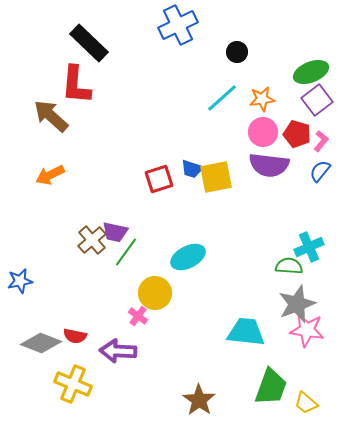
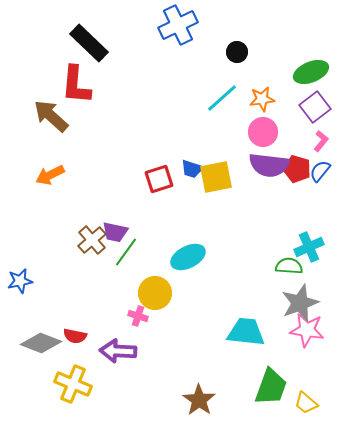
purple square: moved 2 px left, 7 px down
red pentagon: moved 35 px down
gray star: moved 3 px right, 1 px up
pink cross: rotated 18 degrees counterclockwise
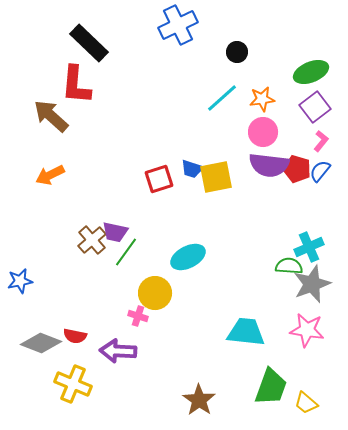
gray star: moved 12 px right, 19 px up
